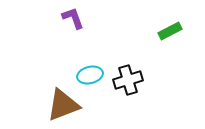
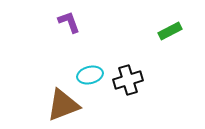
purple L-shape: moved 4 px left, 4 px down
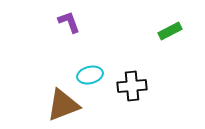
black cross: moved 4 px right, 6 px down; rotated 12 degrees clockwise
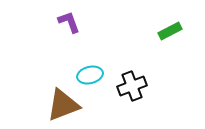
black cross: rotated 16 degrees counterclockwise
